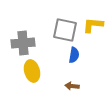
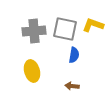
yellow L-shape: rotated 15 degrees clockwise
gray square: moved 1 px up
gray cross: moved 11 px right, 12 px up
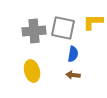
yellow L-shape: moved 3 px up; rotated 20 degrees counterclockwise
gray square: moved 2 px left, 1 px up
blue semicircle: moved 1 px left, 1 px up
brown arrow: moved 1 px right, 11 px up
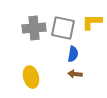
yellow L-shape: moved 1 px left
gray cross: moved 3 px up
yellow ellipse: moved 1 px left, 6 px down
brown arrow: moved 2 px right, 1 px up
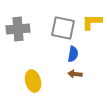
gray cross: moved 16 px left, 1 px down
yellow ellipse: moved 2 px right, 4 px down
